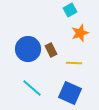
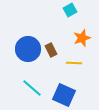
orange star: moved 2 px right, 5 px down
blue square: moved 6 px left, 2 px down
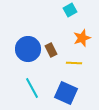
cyan line: rotated 20 degrees clockwise
blue square: moved 2 px right, 2 px up
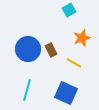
cyan square: moved 1 px left
yellow line: rotated 28 degrees clockwise
cyan line: moved 5 px left, 2 px down; rotated 45 degrees clockwise
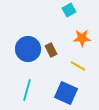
orange star: rotated 18 degrees clockwise
yellow line: moved 4 px right, 3 px down
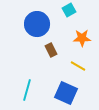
blue circle: moved 9 px right, 25 px up
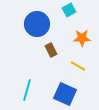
blue square: moved 1 px left, 1 px down
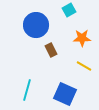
blue circle: moved 1 px left, 1 px down
yellow line: moved 6 px right
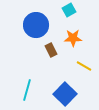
orange star: moved 9 px left
blue square: rotated 20 degrees clockwise
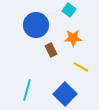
cyan square: rotated 24 degrees counterclockwise
yellow line: moved 3 px left, 1 px down
